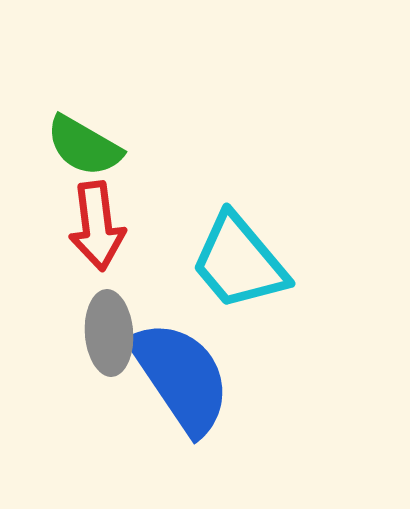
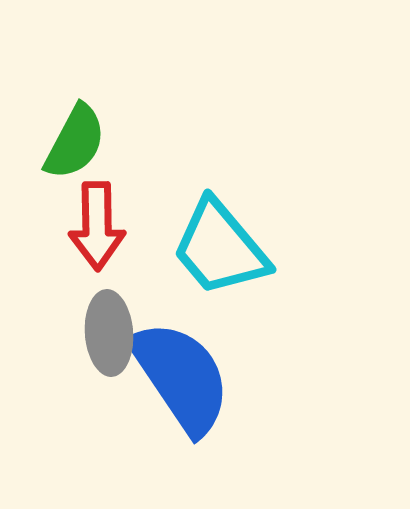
green semicircle: moved 9 px left, 4 px up; rotated 92 degrees counterclockwise
red arrow: rotated 6 degrees clockwise
cyan trapezoid: moved 19 px left, 14 px up
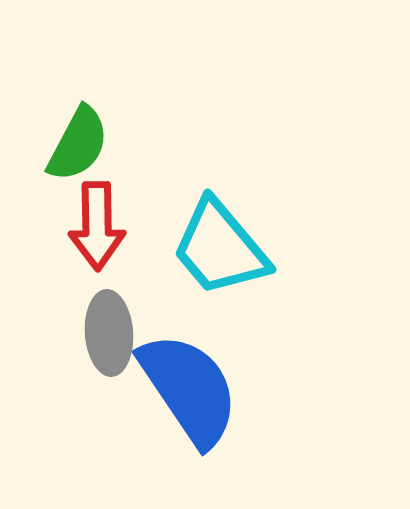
green semicircle: moved 3 px right, 2 px down
blue semicircle: moved 8 px right, 12 px down
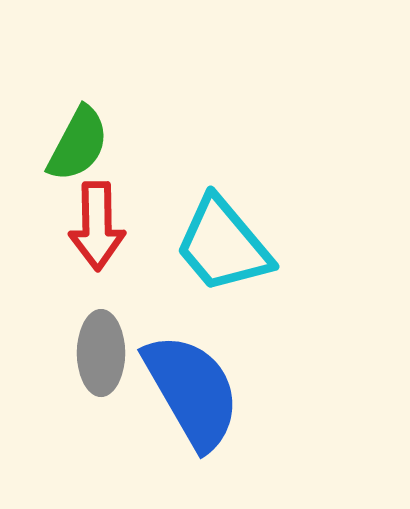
cyan trapezoid: moved 3 px right, 3 px up
gray ellipse: moved 8 px left, 20 px down; rotated 4 degrees clockwise
blue semicircle: moved 3 px right, 2 px down; rotated 4 degrees clockwise
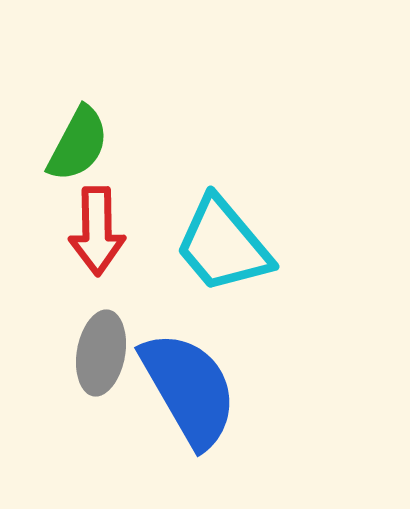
red arrow: moved 5 px down
gray ellipse: rotated 10 degrees clockwise
blue semicircle: moved 3 px left, 2 px up
